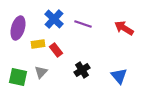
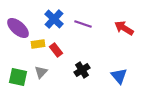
purple ellipse: rotated 65 degrees counterclockwise
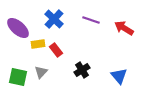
purple line: moved 8 px right, 4 px up
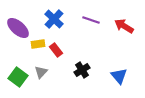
red arrow: moved 2 px up
green square: rotated 24 degrees clockwise
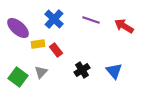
blue triangle: moved 5 px left, 5 px up
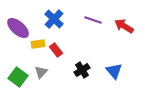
purple line: moved 2 px right
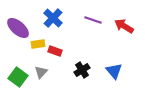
blue cross: moved 1 px left, 1 px up
red rectangle: moved 1 px left, 1 px down; rotated 32 degrees counterclockwise
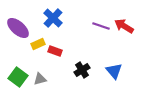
purple line: moved 8 px right, 6 px down
yellow rectangle: rotated 16 degrees counterclockwise
gray triangle: moved 1 px left, 7 px down; rotated 32 degrees clockwise
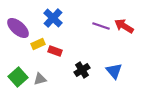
green square: rotated 12 degrees clockwise
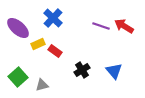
red rectangle: rotated 16 degrees clockwise
gray triangle: moved 2 px right, 6 px down
